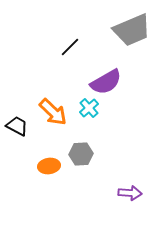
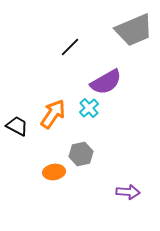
gray trapezoid: moved 2 px right
orange arrow: moved 2 px down; rotated 100 degrees counterclockwise
gray hexagon: rotated 10 degrees counterclockwise
orange ellipse: moved 5 px right, 6 px down
purple arrow: moved 2 px left, 1 px up
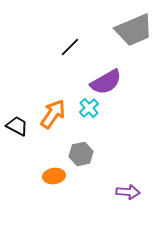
orange ellipse: moved 4 px down
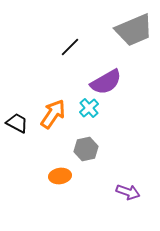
black trapezoid: moved 3 px up
gray hexagon: moved 5 px right, 5 px up
orange ellipse: moved 6 px right
purple arrow: rotated 15 degrees clockwise
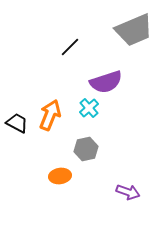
purple semicircle: rotated 12 degrees clockwise
orange arrow: moved 3 px left, 1 px down; rotated 12 degrees counterclockwise
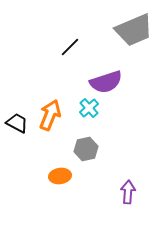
purple arrow: rotated 105 degrees counterclockwise
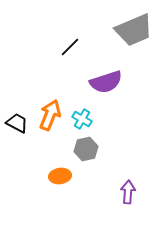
cyan cross: moved 7 px left, 11 px down; rotated 18 degrees counterclockwise
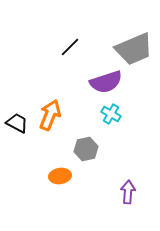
gray trapezoid: moved 19 px down
cyan cross: moved 29 px right, 5 px up
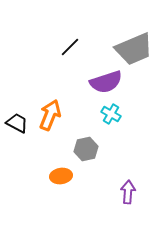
orange ellipse: moved 1 px right
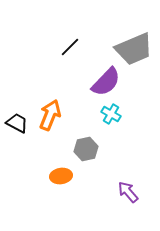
purple semicircle: rotated 28 degrees counterclockwise
purple arrow: rotated 45 degrees counterclockwise
